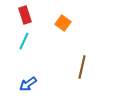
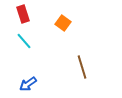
red rectangle: moved 2 px left, 1 px up
cyan line: rotated 66 degrees counterclockwise
brown line: rotated 30 degrees counterclockwise
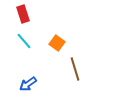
orange square: moved 6 px left, 20 px down
brown line: moved 7 px left, 2 px down
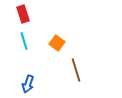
cyan line: rotated 24 degrees clockwise
brown line: moved 1 px right, 1 px down
blue arrow: rotated 36 degrees counterclockwise
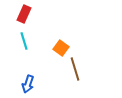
red rectangle: moved 1 px right; rotated 42 degrees clockwise
orange square: moved 4 px right, 5 px down
brown line: moved 1 px left, 1 px up
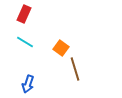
cyan line: moved 1 px right, 1 px down; rotated 42 degrees counterclockwise
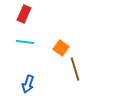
cyan line: rotated 24 degrees counterclockwise
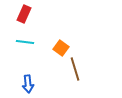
blue arrow: rotated 24 degrees counterclockwise
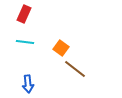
brown line: rotated 35 degrees counterclockwise
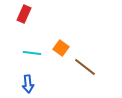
cyan line: moved 7 px right, 11 px down
brown line: moved 10 px right, 2 px up
